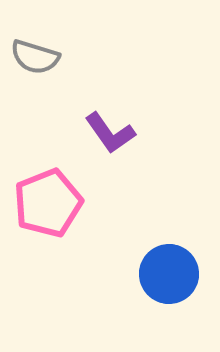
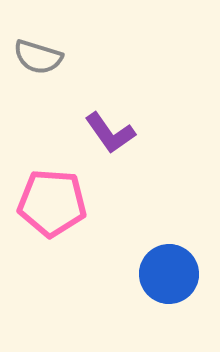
gray semicircle: moved 3 px right
pink pentagon: moved 4 px right; rotated 26 degrees clockwise
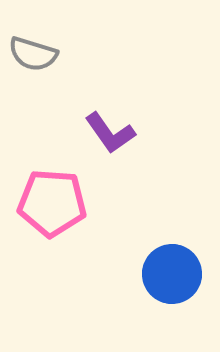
gray semicircle: moved 5 px left, 3 px up
blue circle: moved 3 px right
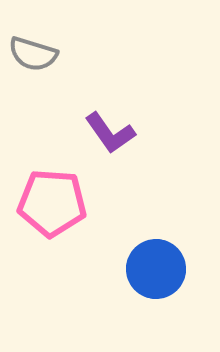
blue circle: moved 16 px left, 5 px up
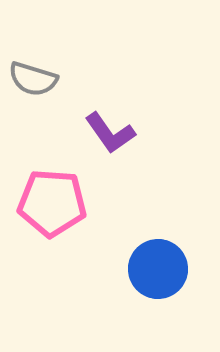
gray semicircle: moved 25 px down
blue circle: moved 2 px right
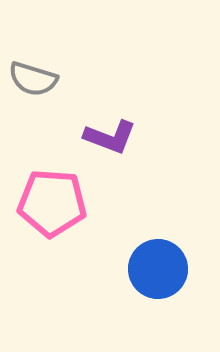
purple L-shape: moved 4 px down; rotated 34 degrees counterclockwise
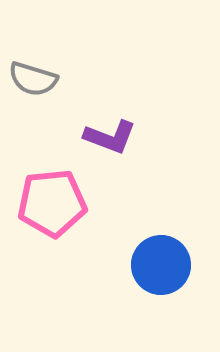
pink pentagon: rotated 10 degrees counterclockwise
blue circle: moved 3 px right, 4 px up
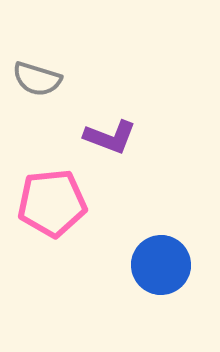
gray semicircle: moved 4 px right
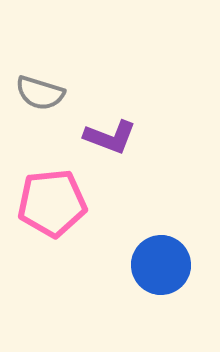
gray semicircle: moved 3 px right, 14 px down
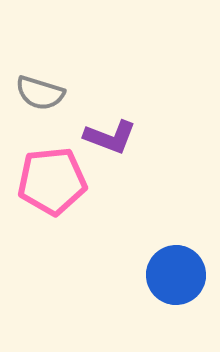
pink pentagon: moved 22 px up
blue circle: moved 15 px right, 10 px down
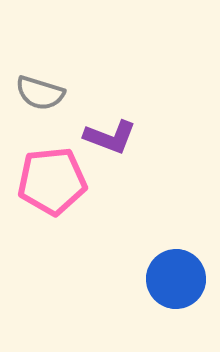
blue circle: moved 4 px down
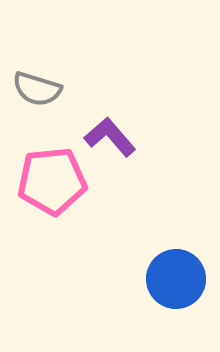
gray semicircle: moved 3 px left, 4 px up
purple L-shape: rotated 152 degrees counterclockwise
